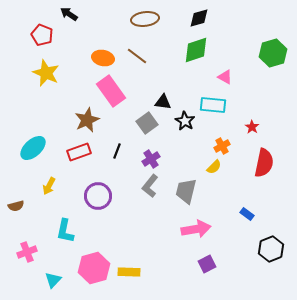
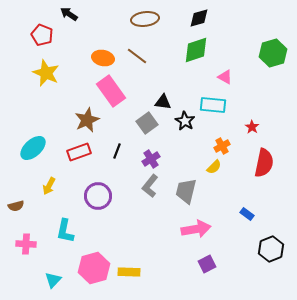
pink cross: moved 1 px left, 8 px up; rotated 24 degrees clockwise
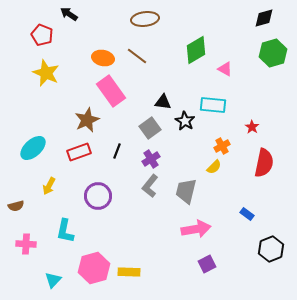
black diamond: moved 65 px right
green diamond: rotated 12 degrees counterclockwise
pink triangle: moved 8 px up
gray square: moved 3 px right, 5 px down
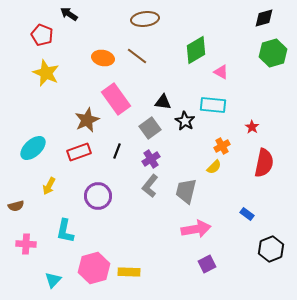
pink triangle: moved 4 px left, 3 px down
pink rectangle: moved 5 px right, 8 px down
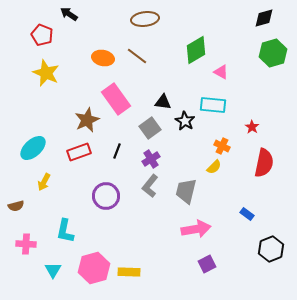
orange cross: rotated 35 degrees counterclockwise
yellow arrow: moved 5 px left, 4 px up
purple circle: moved 8 px right
cyan triangle: moved 10 px up; rotated 12 degrees counterclockwise
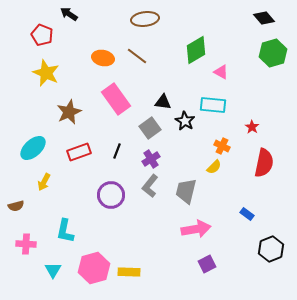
black diamond: rotated 65 degrees clockwise
brown star: moved 18 px left, 8 px up
purple circle: moved 5 px right, 1 px up
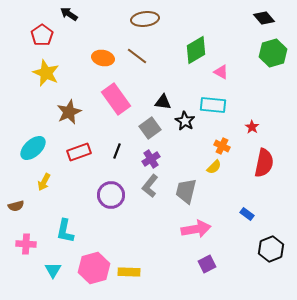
red pentagon: rotated 15 degrees clockwise
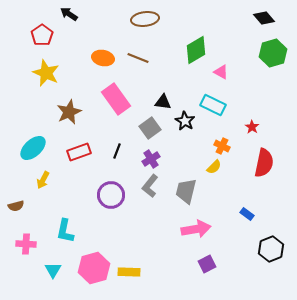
brown line: moved 1 px right, 2 px down; rotated 15 degrees counterclockwise
cyan rectangle: rotated 20 degrees clockwise
yellow arrow: moved 1 px left, 2 px up
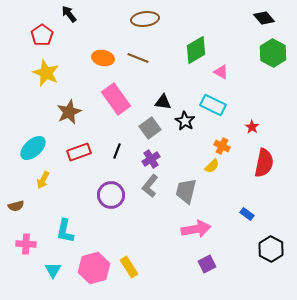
black arrow: rotated 18 degrees clockwise
green hexagon: rotated 16 degrees counterclockwise
yellow semicircle: moved 2 px left, 1 px up
black hexagon: rotated 10 degrees counterclockwise
yellow rectangle: moved 5 px up; rotated 55 degrees clockwise
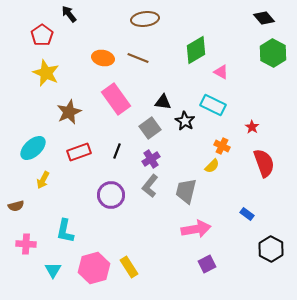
red semicircle: rotated 32 degrees counterclockwise
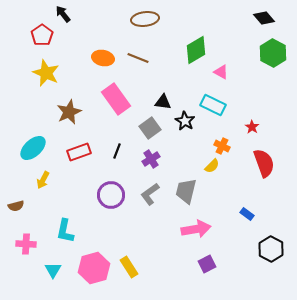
black arrow: moved 6 px left
gray L-shape: moved 8 px down; rotated 15 degrees clockwise
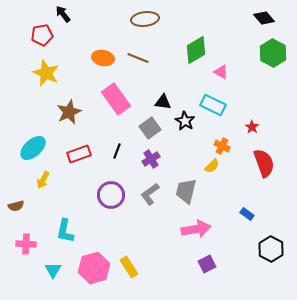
red pentagon: rotated 25 degrees clockwise
red rectangle: moved 2 px down
